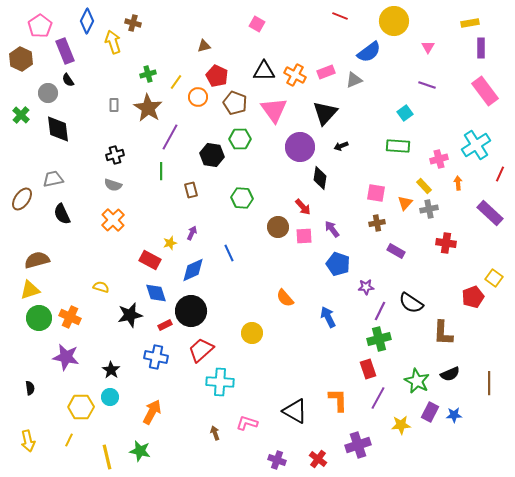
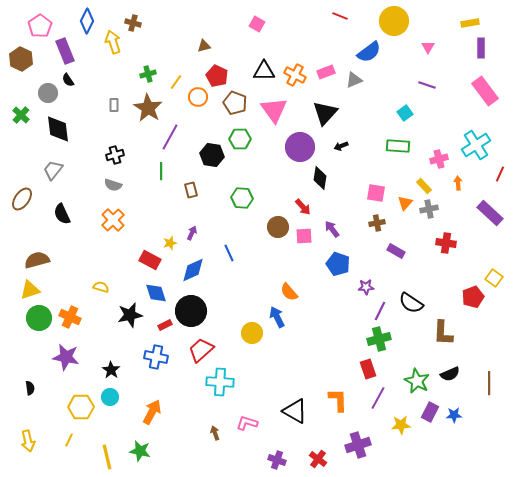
gray trapezoid at (53, 179): moved 9 px up; rotated 40 degrees counterclockwise
orange semicircle at (285, 298): moved 4 px right, 6 px up
blue arrow at (328, 317): moved 51 px left
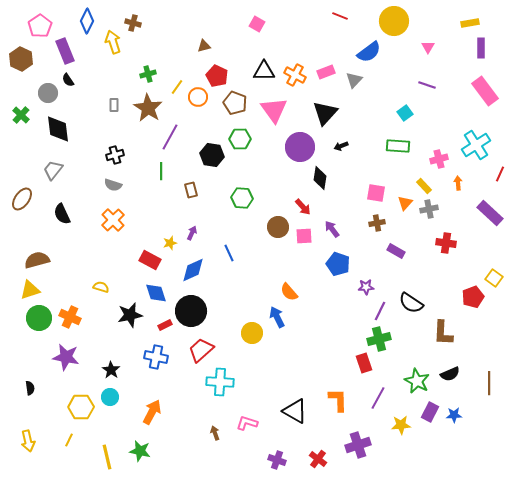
gray triangle at (354, 80): rotated 24 degrees counterclockwise
yellow line at (176, 82): moved 1 px right, 5 px down
red rectangle at (368, 369): moved 4 px left, 6 px up
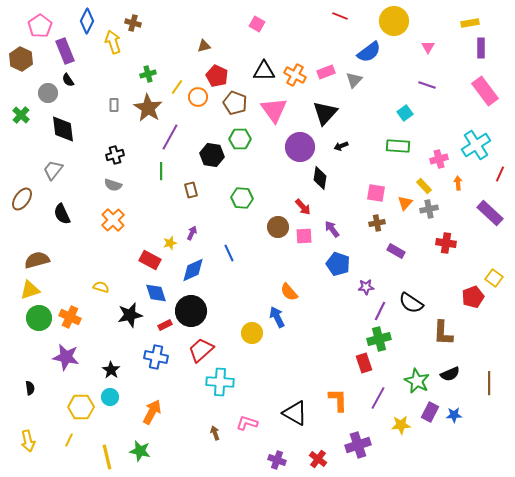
black diamond at (58, 129): moved 5 px right
black triangle at (295, 411): moved 2 px down
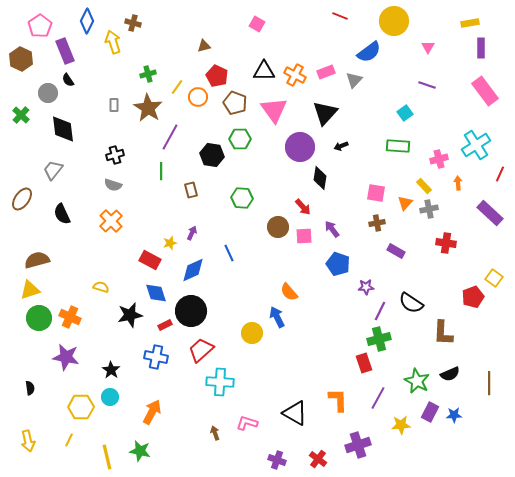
orange cross at (113, 220): moved 2 px left, 1 px down
